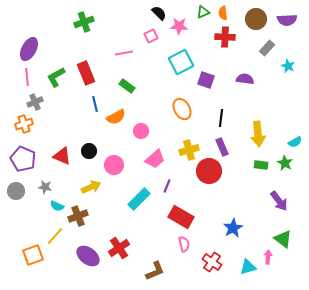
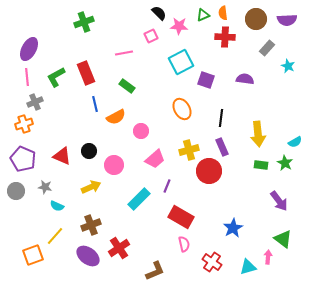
green triangle at (203, 12): moved 3 px down
brown cross at (78, 216): moved 13 px right, 9 px down
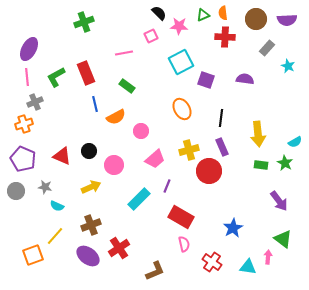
cyan triangle at (248, 267): rotated 24 degrees clockwise
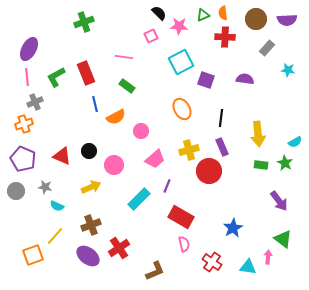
pink line at (124, 53): moved 4 px down; rotated 18 degrees clockwise
cyan star at (288, 66): moved 4 px down; rotated 16 degrees counterclockwise
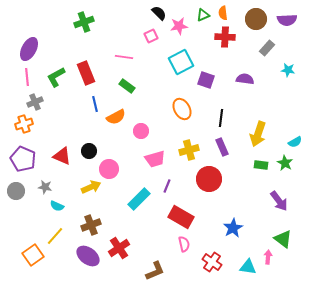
pink star at (179, 26): rotated 12 degrees counterclockwise
yellow arrow at (258, 134): rotated 25 degrees clockwise
pink trapezoid at (155, 159): rotated 25 degrees clockwise
pink circle at (114, 165): moved 5 px left, 4 px down
red circle at (209, 171): moved 8 px down
orange square at (33, 255): rotated 15 degrees counterclockwise
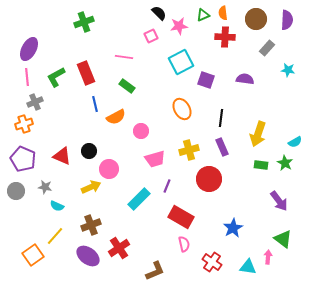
purple semicircle at (287, 20): rotated 84 degrees counterclockwise
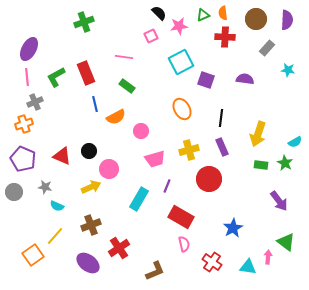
gray circle at (16, 191): moved 2 px left, 1 px down
cyan rectangle at (139, 199): rotated 15 degrees counterclockwise
green triangle at (283, 239): moved 3 px right, 3 px down
purple ellipse at (88, 256): moved 7 px down
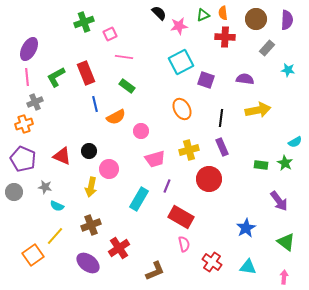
pink square at (151, 36): moved 41 px left, 2 px up
yellow arrow at (258, 134): moved 24 px up; rotated 120 degrees counterclockwise
yellow arrow at (91, 187): rotated 126 degrees clockwise
blue star at (233, 228): moved 13 px right
pink arrow at (268, 257): moved 16 px right, 20 px down
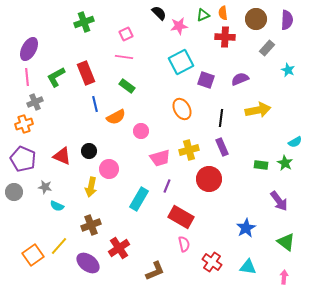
pink square at (110, 34): moved 16 px right
cyan star at (288, 70): rotated 16 degrees clockwise
purple semicircle at (245, 79): moved 5 px left; rotated 30 degrees counterclockwise
pink trapezoid at (155, 159): moved 5 px right, 1 px up
yellow line at (55, 236): moved 4 px right, 10 px down
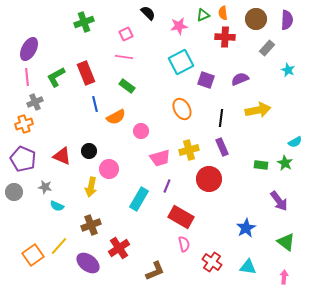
black semicircle at (159, 13): moved 11 px left
